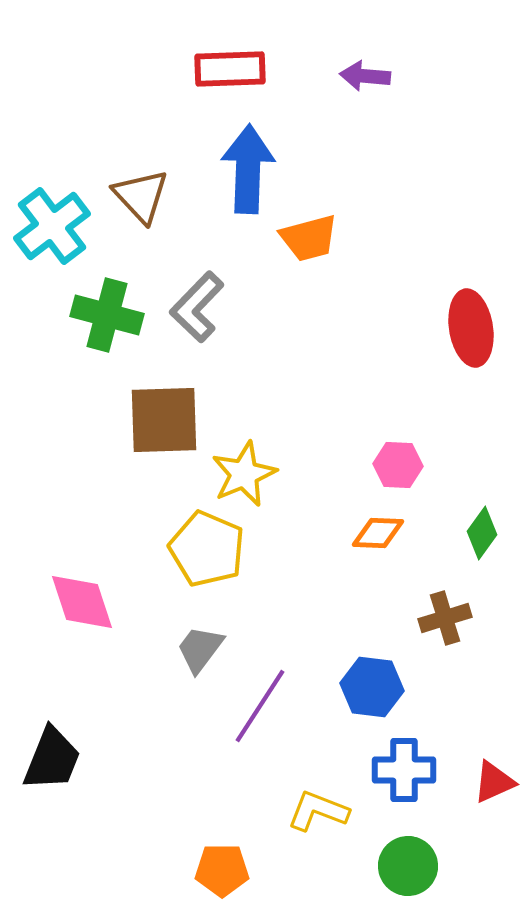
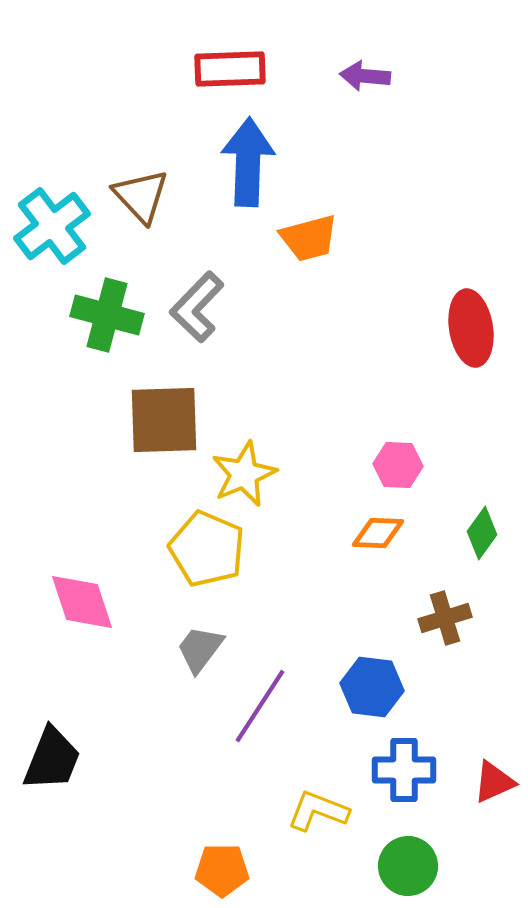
blue arrow: moved 7 px up
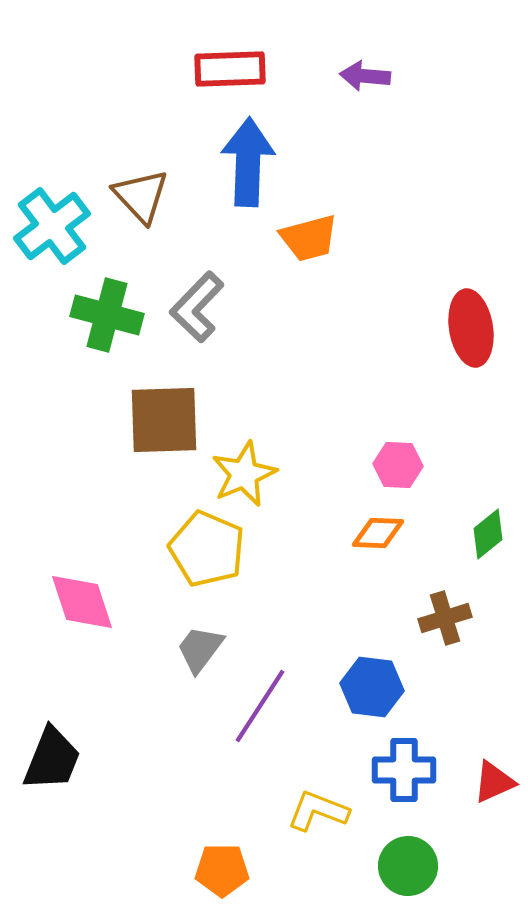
green diamond: moved 6 px right, 1 px down; rotated 15 degrees clockwise
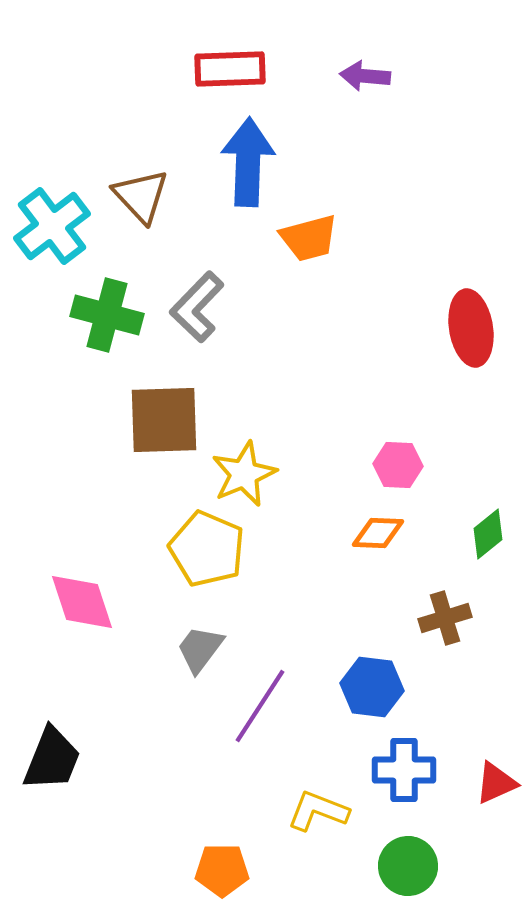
red triangle: moved 2 px right, 1 px down
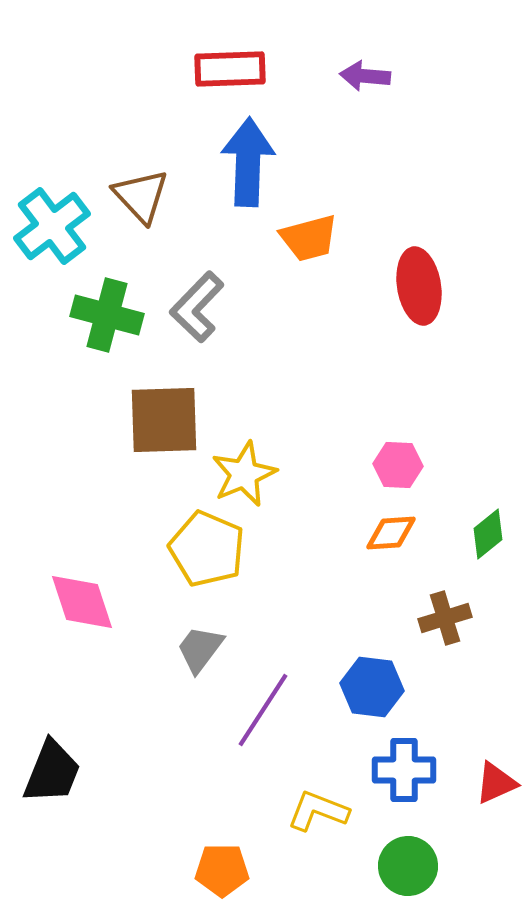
red ellipse: moved 52 px left, 42 px up
orange diamond: moved 13 px right; rotated 6 degrees counterclockwise
purple line: moved 3 px right, 4 px down
black trapezoid: moved 13 px down
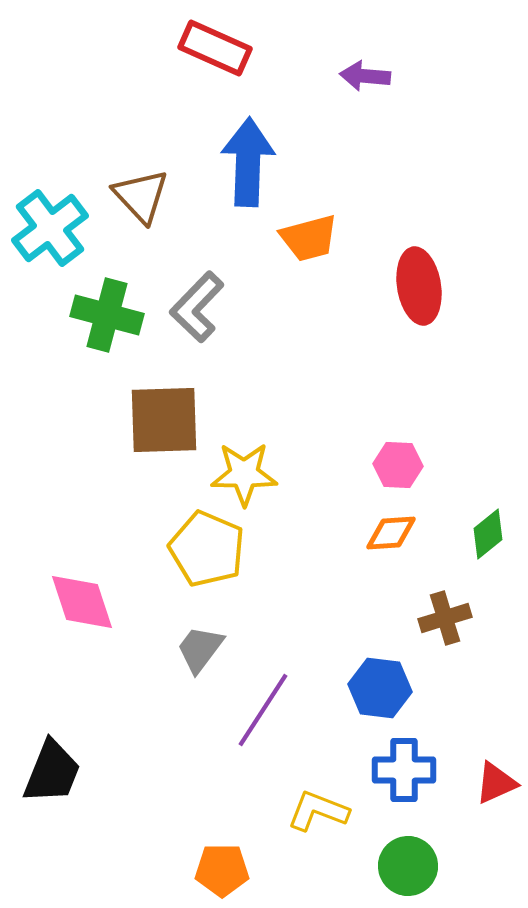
red rectangle: moved 15 px left, 21 px up; rotated 26 degrees clockwise
cyan cross: moved 2 px left, 2 px down
yellow star: rotated 24 degrees clockwise
blue hexagon: moved 8 px right, 1 px down
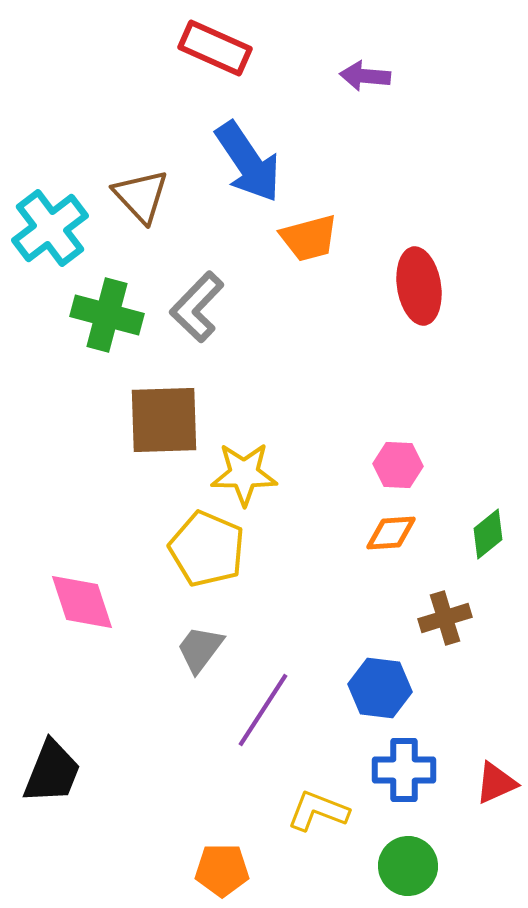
blue arrow: rotated 144 degrees clockwise
